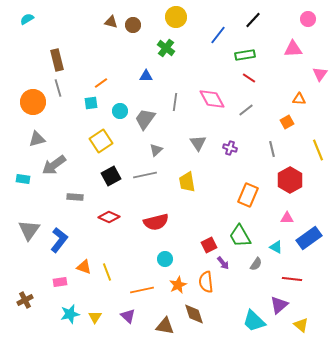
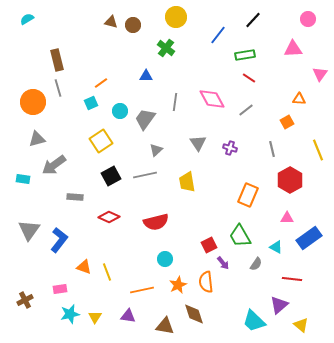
cyan square at (91, 103): rotated 16 degrees counterclockwise
pink rectangle at (60, 282): moved 7 px down
purple triangle at (128, 316): rotated 35 degrees counterclockwise
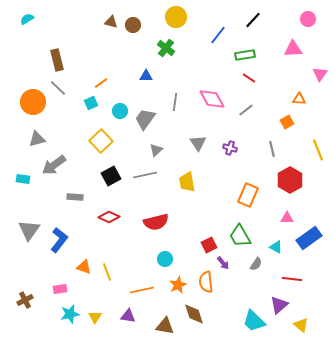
gray line at (58, 88): rotated 30 degrees counterclockwise
yellow square at (101, 141): rotated 10 degrees counterclockwise
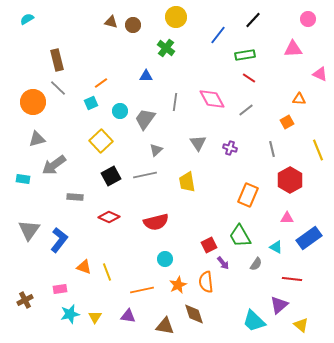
pink triangle at (320, 74): rotated 42 degrees counterclockwise
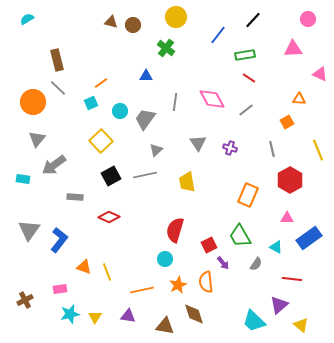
gray triangle at (37, 139): rotated 36 degrees counterclockwise
red semicircle at (156, 222): moved 19 px right, 8 px down; rotated 120 degrees clockwise
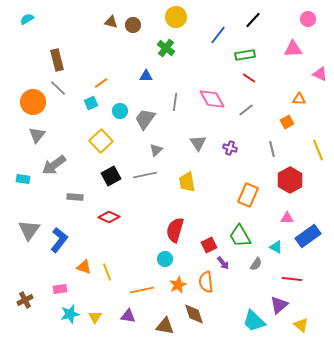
gray triangle at (37, 139): moved 4 px up
blue rectangle at (309, 238): moved 1 px left, 2 px up
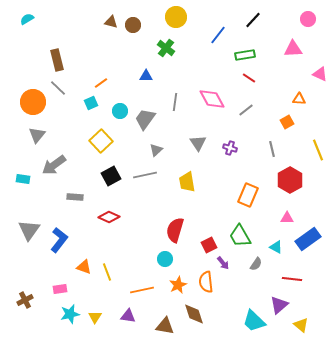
blue rectangle at (308, 236): moved 3 px down
